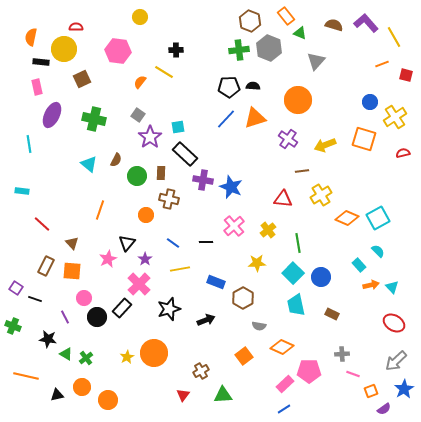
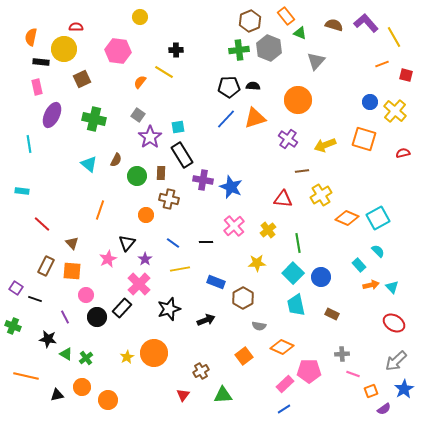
brown hexagon at (250, 21): rotated 15 degrees clockwise
yellow cross at (395, 117): moved 6 px up; rotated 15 degrees counterclockwise
black rectangle at (185, 154): moved 3 px left, 1 px down; rotated 15 degrees clockwise
pink circle at (84, 298): moved 2 px right, 3 px up
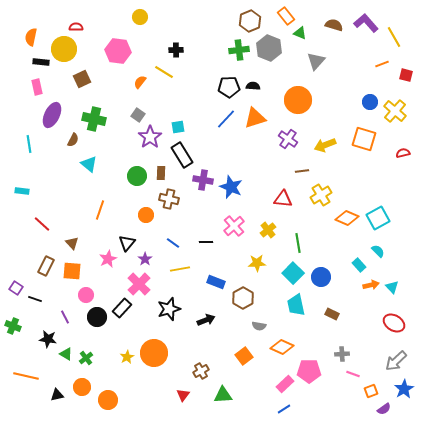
brown semicircle at (116, 160): moved 43 px left, 20 px up
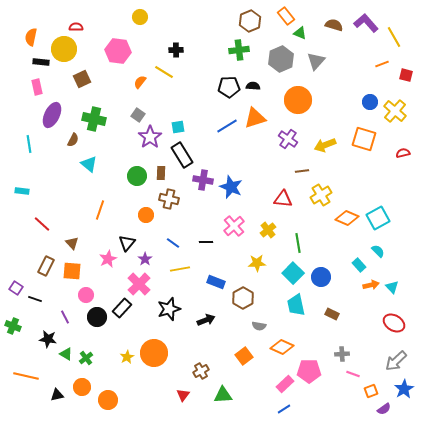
gray hexagon at (269, 48): moved 12 px right, 11 px down; rotated 15 degrees clockwise
blue line at (226, 119): moved 1 px right, 7 px down; rotated 15 degrees clockwise
